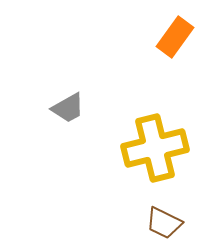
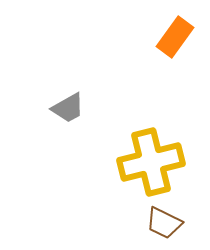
yellow cross: moved 4 px left, 14 px down
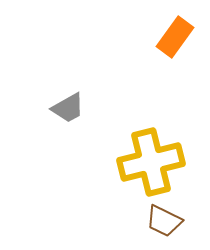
brown trapezoid: moved 2 px up
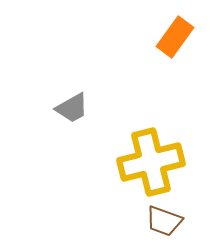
gray trapezoid: moved 4 px right
brown trapezoid: rotated 6 degrees counterclockwise
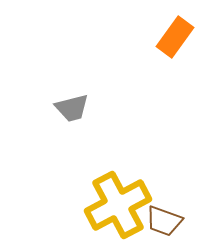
gray trapezoid: rotated 15 degrees clockwise
yellow cross: moved 33 px left, 43 px down; rotated 14 degrees counterclockwise
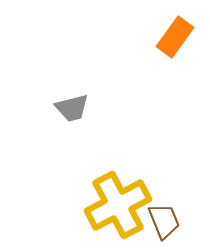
brown trapezoid: rotated 132 degrees counterclockwise
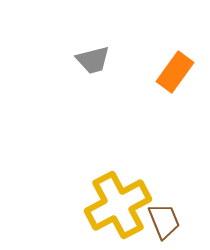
orange rectangle: moved 35 px down
gray trapezoid: moved 21 px right, 48 px up
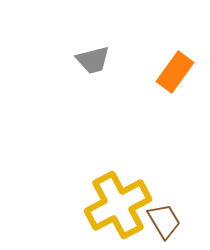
brown trapezoid: rotated 9 degrees counterclockwise
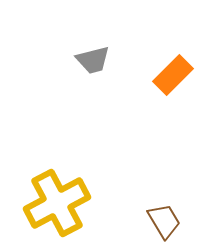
orange rectangle: moved 2 px left, 3 px down; rotated 9 degrees clockwise
yellow cross: moved 61 px left, 2 px up
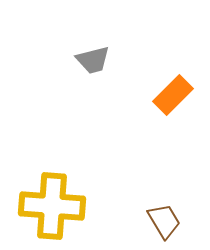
orange rectangle: moved 20 px down
yellow cross: moved 5 px left, 3 px down; rotated 32 degrees clockwise
